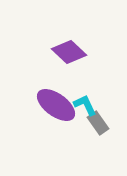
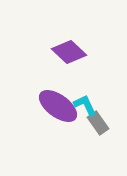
purple ellipse: moved 2 px right, 1 px down
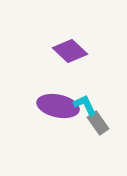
purple diamond: moved 1 px right, 1 px up
purple ellipse: rotated 24 degrees counterclockwise
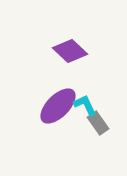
purple ellipse: rotated 57 degrees counterclockwise
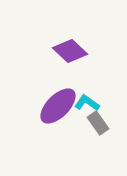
cyan L-shape: moved 2 px right, 2 px up; rotated 30 degrees counterclockwise
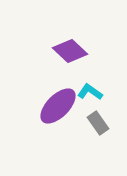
cyan L-shape: moved 3 px right, 11 px up
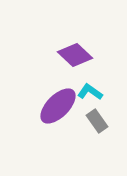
purple diamond: moved 5 px right, 4 px down
gray rectangle: moved 1 px left, 2 px up
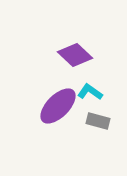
gray rectangle: moved 1 px right; rotated 40 degrees counterclockwise
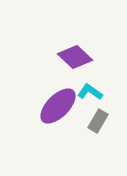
purple diamond: moved 2 px down
gray rectangle: rotated 75 degrees counterclockwise
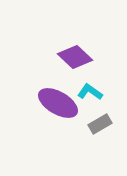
purple ellipse: moved 3 px up; rotated 75 degrees clockwise
gray rectangle: moved 2 px right, 3 px down; rotated 30 degrees clockwise
